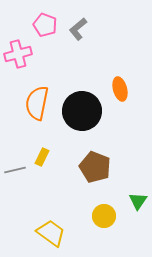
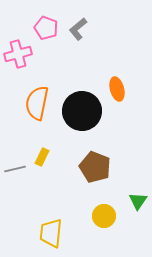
pink pentagon: moved 1 px right, 3 px down
orange ellipse: moved 3 px left
gray line: moved 1 px up
yellow trapezoid: rotated 120 degrees counterclockwise
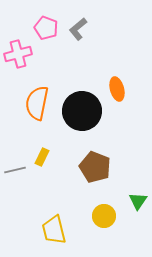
gray line: moved 1 px down
yellow trapezoid: moved 3 px right, 3 px up; rotated 20 degrees counterclockwise
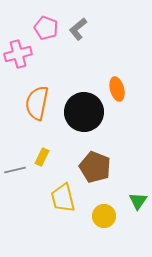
black circle: moved 2 px right, 1 px down
yellow trapezoid: moved 9 px right, 32 px up
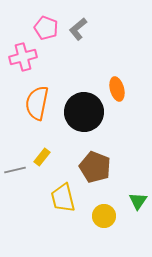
pink cross: moved 5 px right, 3 px down
yellow rectangle: rotated 12 degrees clockwise
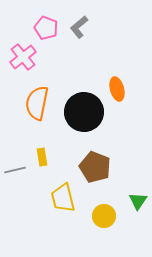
gray L-shape: moved 1 px right, 2 px up
pink cross: rotated 24 degrees counterclockwise
yellow rectangle: rotated 48 degrees counterclockwise
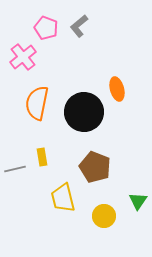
gray L-shape: moved 1 px up
gray line: moved 1 px up
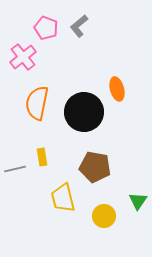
brown pentagon: rotated 12 degrees counterclockwise
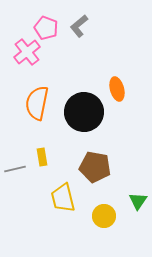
pink cross: moved 4 px right, 5 px up
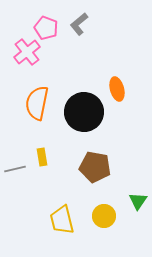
gray L-shape: moved 2 px up
yellow trapezoid: moved 1 px left, 22 px down
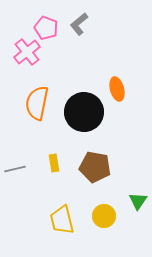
yellow rectangle: moved 12 px right, 6 px down
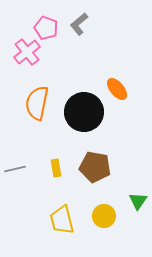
orange ellipse: rotated 25 degrees counterclockwise
yellow rectangle: moved 2 px right, 5 px down
